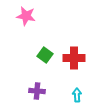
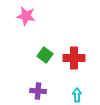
purple cross: moved 1 px right
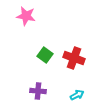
red cross: rotated 20 degrees clockwise
cyan arrow: rotated 64 degrees clockwise
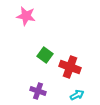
red cross: moved 4 px left, 9 px down
purple cross: rotated 14 degrees clockwise
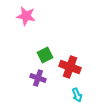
green square: rotated 28 degrees clockwise
purple cross: moved 13 px up
cyan arrow: rotated 96 degrees clockwise
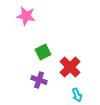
green square: moved 2 px left, 3 px up
red cross: rotated 25 degrees clockwise
purple cross: moved 1 px right, 2 px down
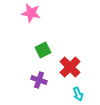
pink star: moved 5 px right, 3 px up
green square: moved 2 px up
cyan arrow: moved 1 px right, 1 px up
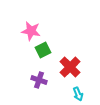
pink star: moved 18 px down
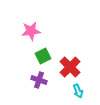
pink star: rotated 18 degrees counterclockwise
green square: moved 6 px down
cyan arrow: moved 3 px up
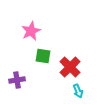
pink star: rotated 18 degrees counterclockwise
green square: rotated 35 degrees clockwise
purple cross: moved 22 px left; rotated 28 degrees counterclockwise
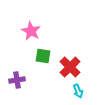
pink star: rotated 18 degrees counterclockwise
